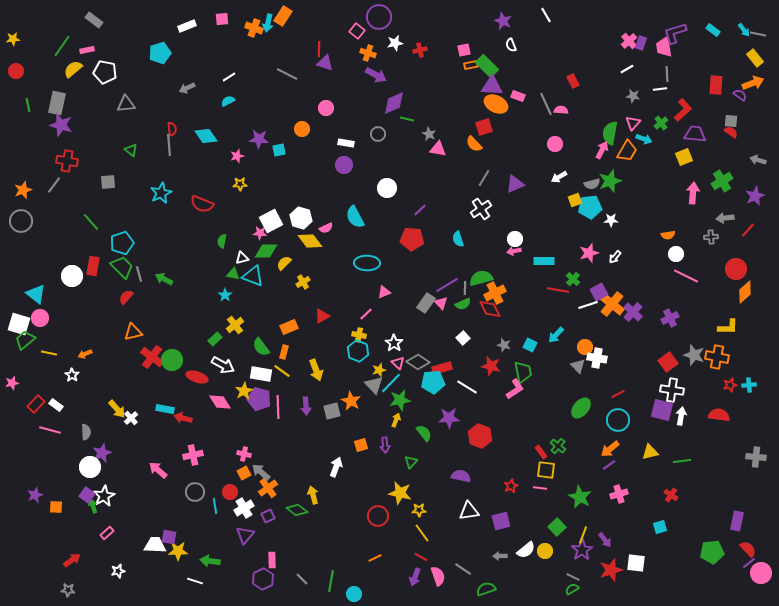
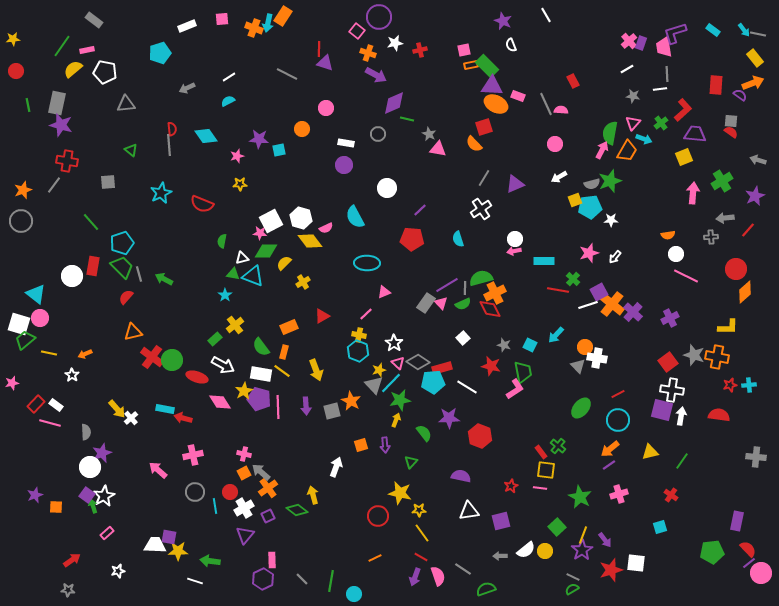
pink line at (50, 430): moved 7 px up
green line at (682, 461): rotated 48 degrees counterclockwise
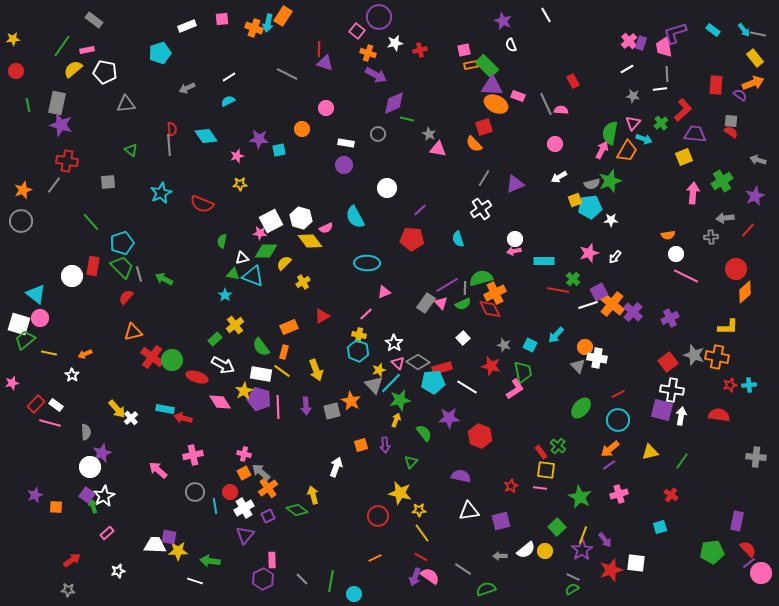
pink semicircle at (438, 576): moved 8 px left; rotated 36 degrees counterclockwise
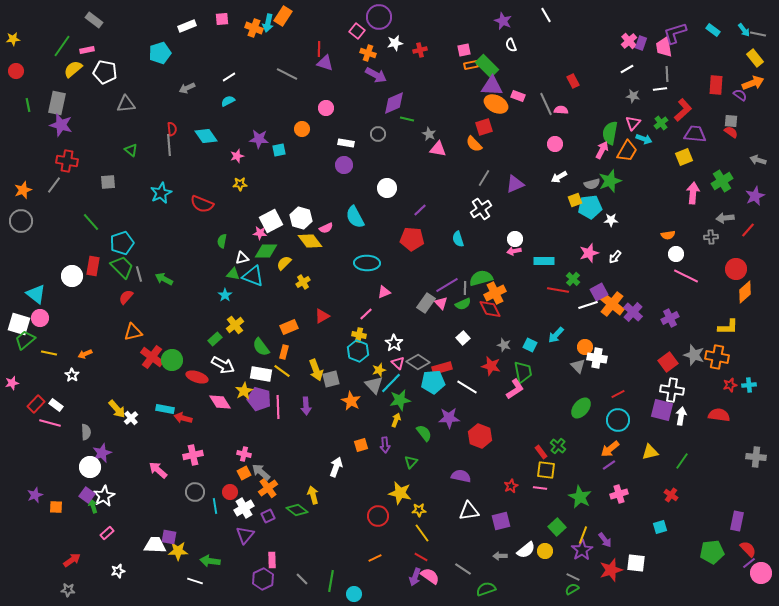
gray square at (332, 411): moved 1 px left, 32 px up
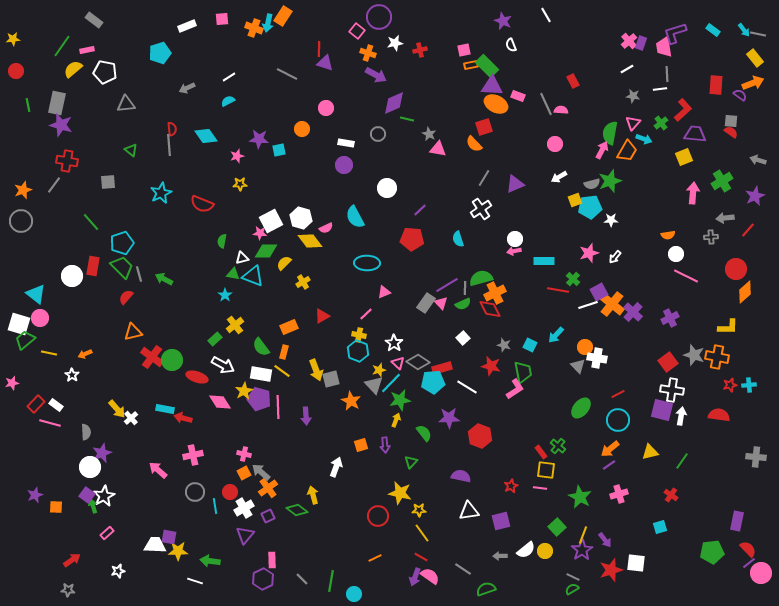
purple arrow at (306, 406): moved 10 px down
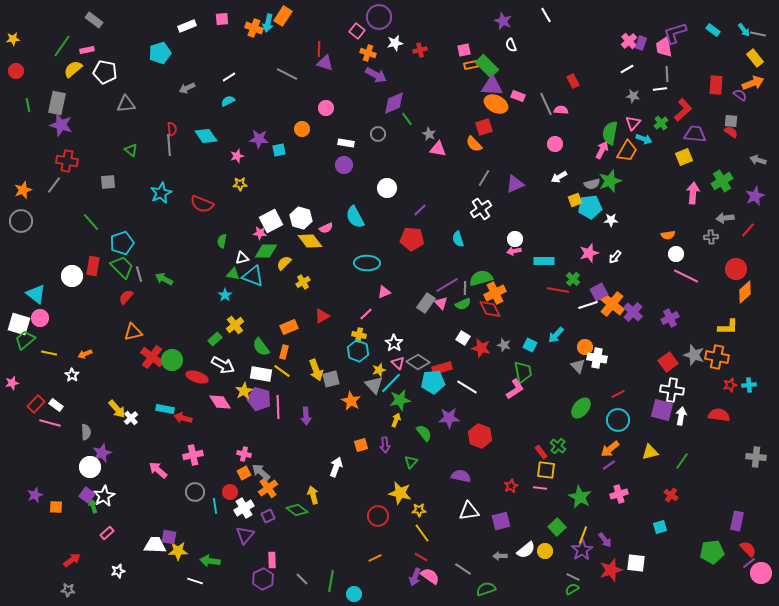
green line at (407, 119): rotated 40 degrees clockwise
white square at (463, 338): rotated 16 degrees counterclockwise
red star at (491, 366): moved 10 px left, 18 px up
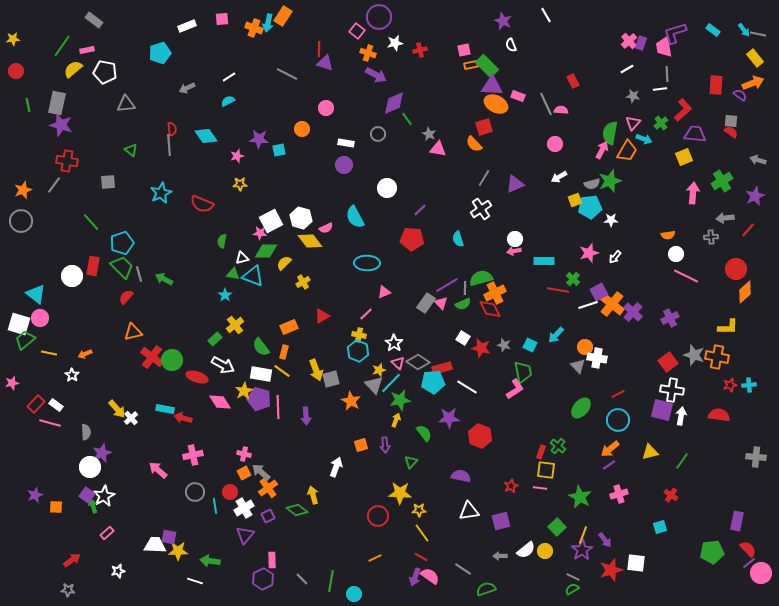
red rectangle at (541, 452): rotated 56 degrees clockwise
yellow star at (400, 493): rotated 10 degrees counterclockwise
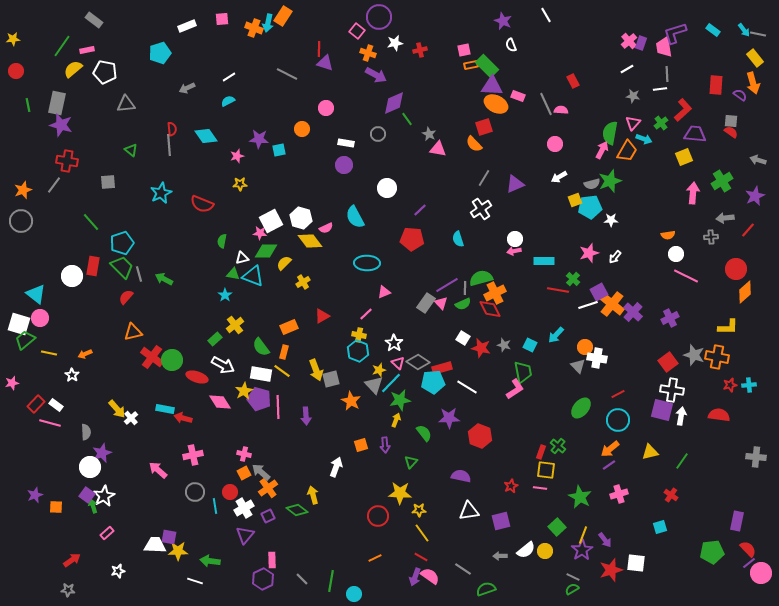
orange arrow at (753, 83): rotated 95 degrees clockwise
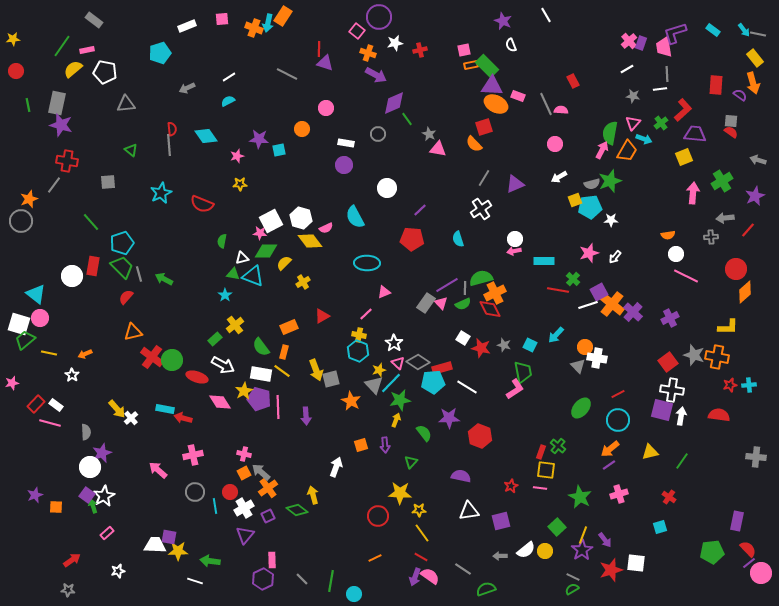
orange star at (23, 190): moved 6 px right, 9 px down
red cross at (671, 495): moved 2 px left, 2 px down
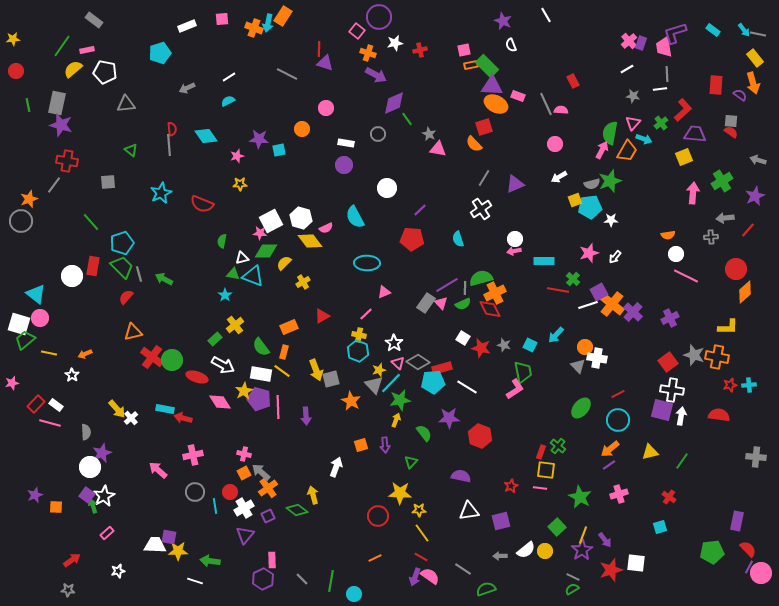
purple line at (749, 563): moved 4 px down; rotated 24 degrees counterclockwise
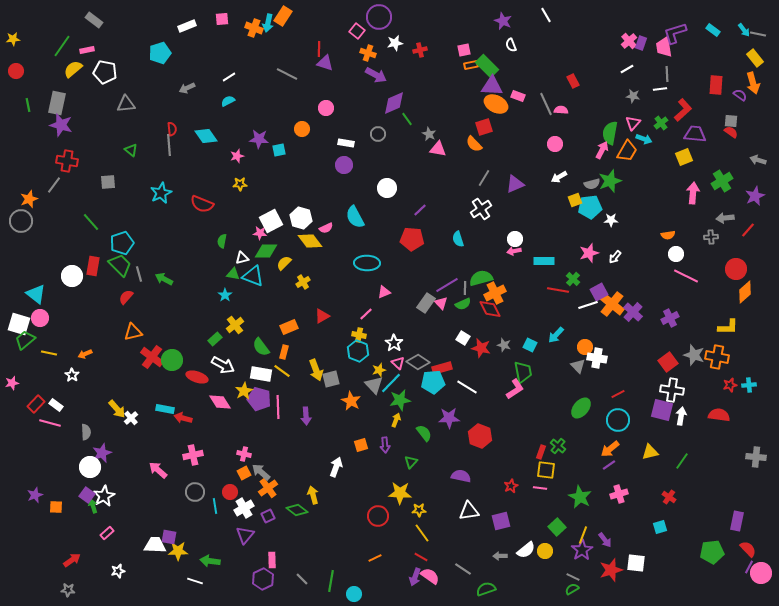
green trapezoid at (122, 267): moved 2 px left, 2 px up
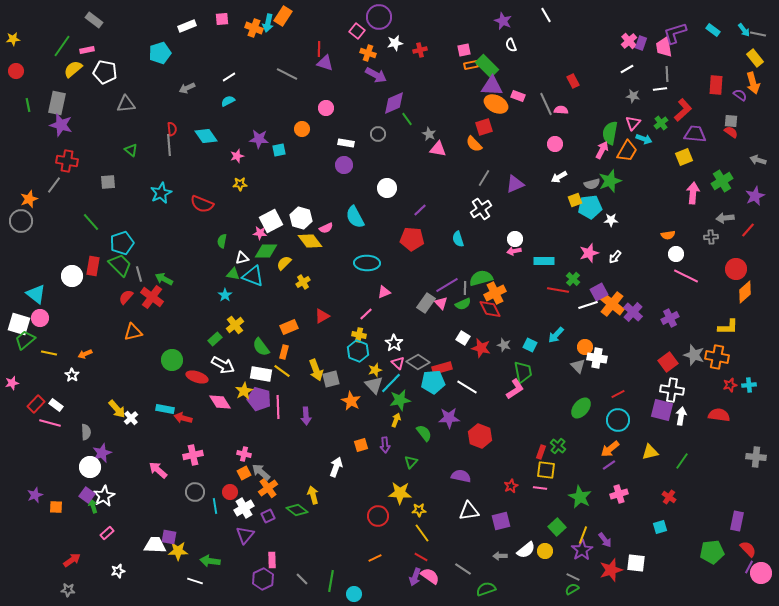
red cross at (152, 357): moved 60 px up
yellow star at (379, 370): moved 4 px left
